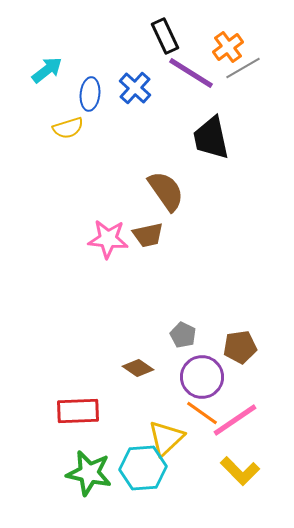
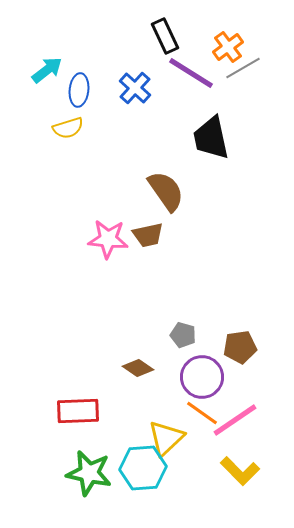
blue ellipse: moved 11 px left, 4 px up
gray pentagon: rotated 10 degrees counterclockwise
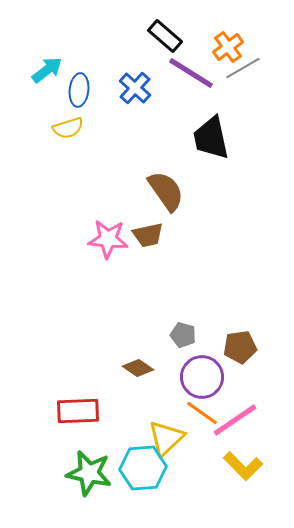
black rectangle: rotated 24 degrees counterclockwise
yellow L-shape: moved 3 px right, 5 px up
